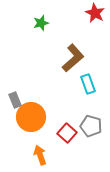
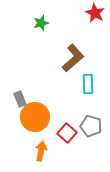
cyan rectangle: rotated 18 degrees clockwise
gray rectangle: moved 5 px right, 1 px up
orange circle: moved 4 px right
orange arrow: moved 1 px right, 4 px up; rotated 30 degrees clockwise
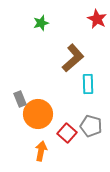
red star: moved 2 px right, 6 px down
orange circle: moved 3 px right, 3 px up
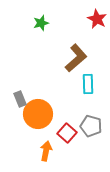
brown L-shape: moved 3 px right
orange arrow: moved 5 px right
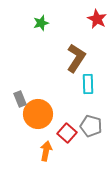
brown L-shape: rotated 16 degrees counterclockwise
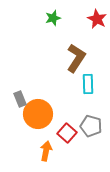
green star: moved 12 px right, 5 px up
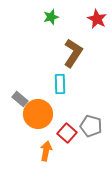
green star: moved 2 px left, 1 px up
brown L-shape: moved 3 px left, 5 px up
cyan rectangle: moved 28 px left
gray rectangle: rotated 28 degrees counterclockwise
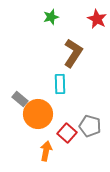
gray pentagon: moved 1 px left
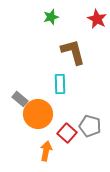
brown L-shape: moved 1 px up; rotated 48 degrees counterclockwise
